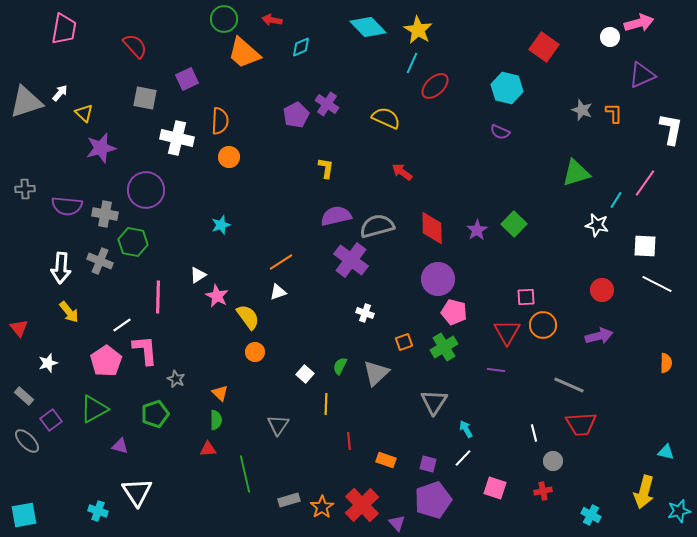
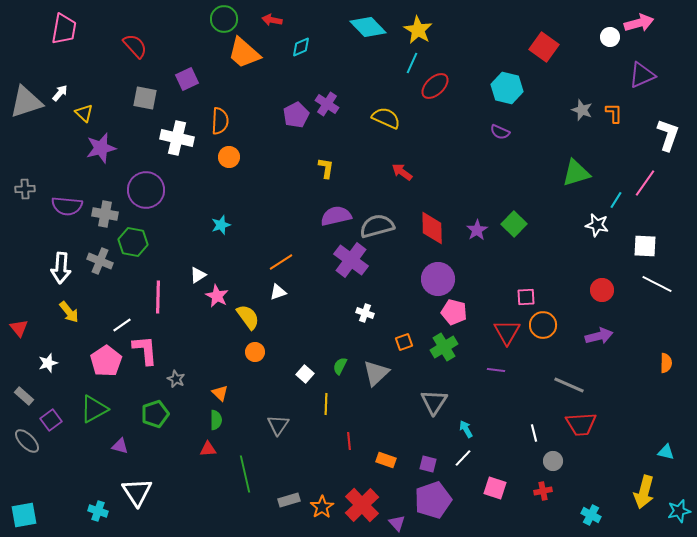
white L-shape at (671, 129): moved 3 px left, 6 px down; rotated 8 degrees clockwise
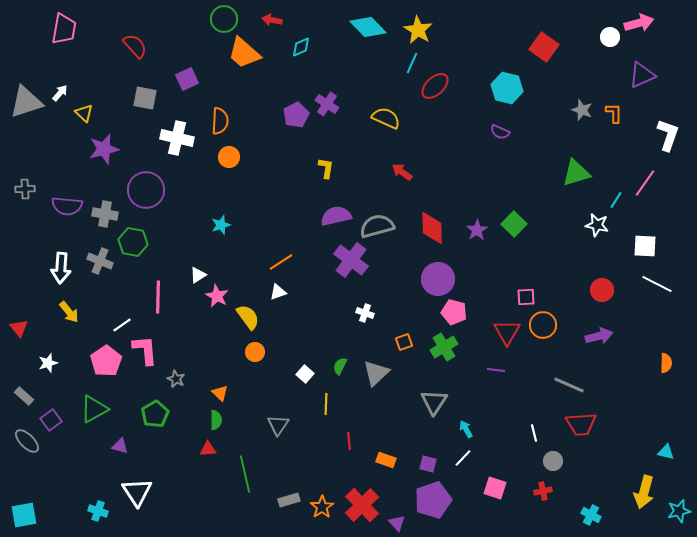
purple star at (101, 148): moved 3 px right, 1 px down
green pentagon at (155, 414): rotated 12 degrees counterclockwise
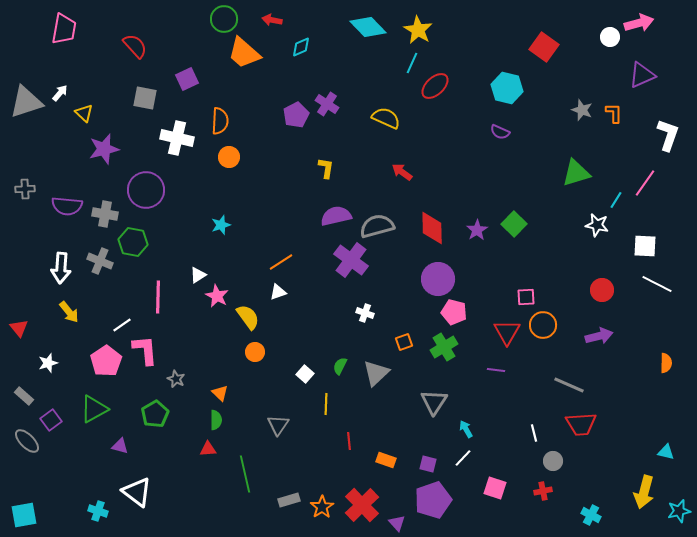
white triangle at (137, 492): rotated 20 degrees counterclockwise
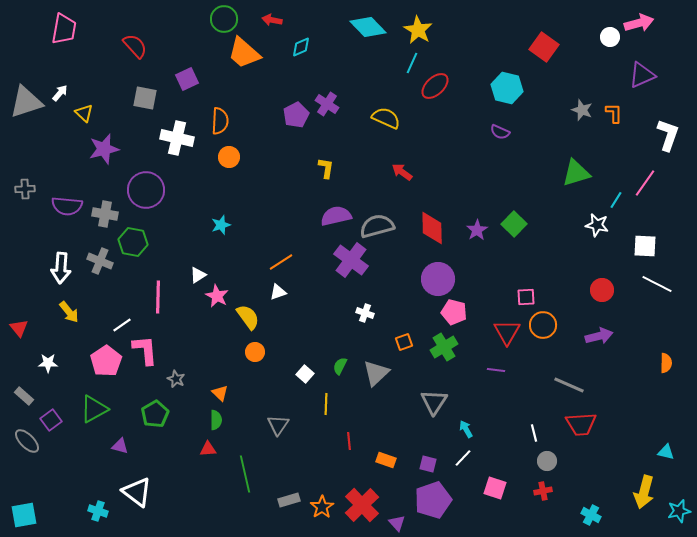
white star at (48, 363): rotated 18 degrees clockwise
gray circle at (553, 461): moved 6 px left
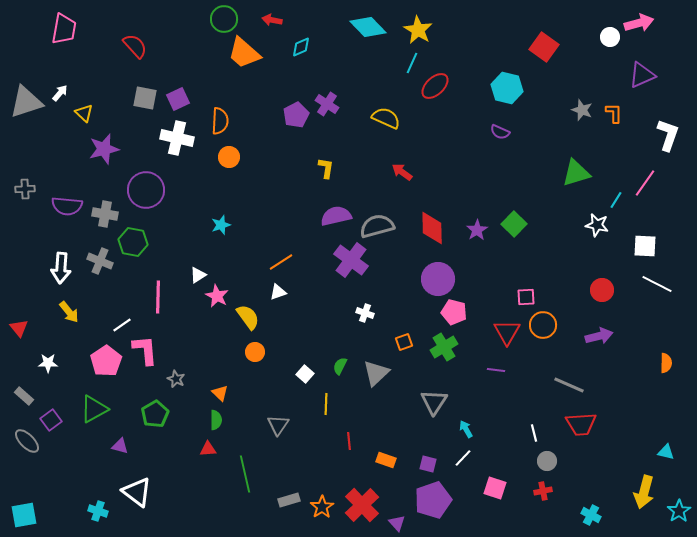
purple square at (187, 79): moved 9 px left, 20 px down
cyan star at (679, 511): rotated 20 degrees counterclockwise
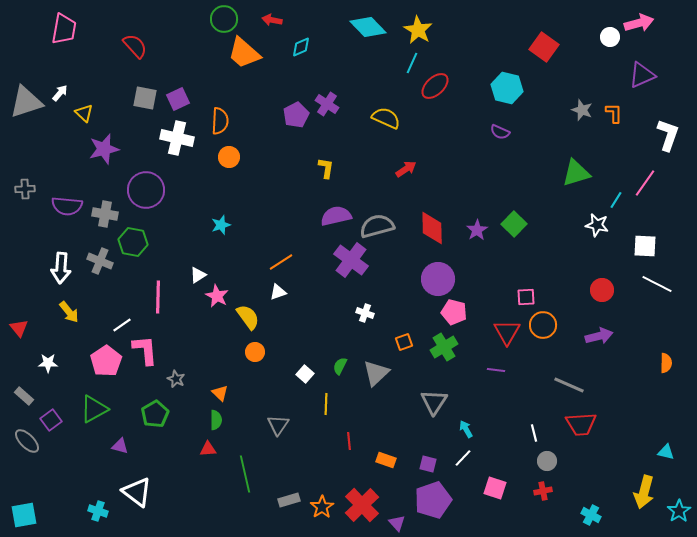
red arrow at (402, 172): moved 4 px right, 3 px up; rotated 110 degrees clockwise
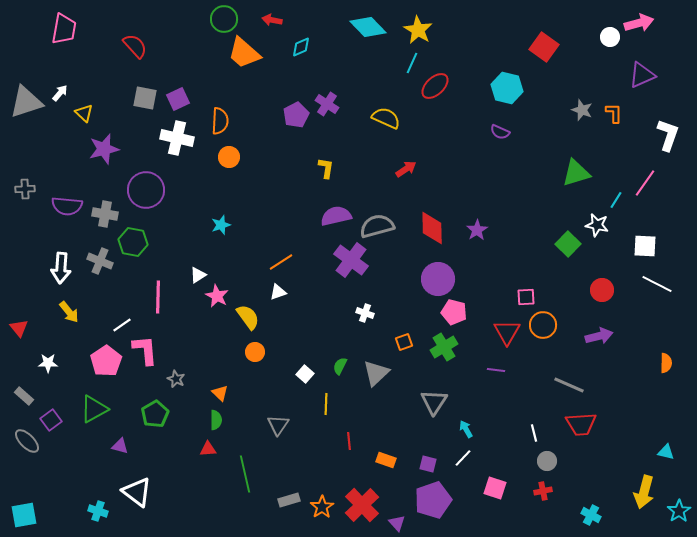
green square at (514, 224): moved 54 px right, 20 px down
